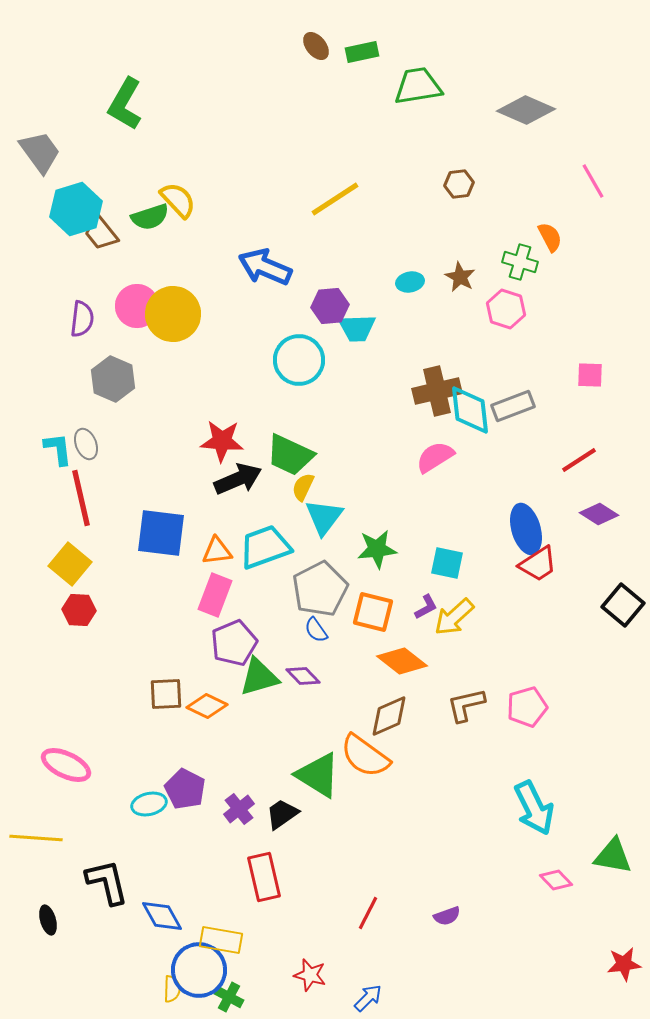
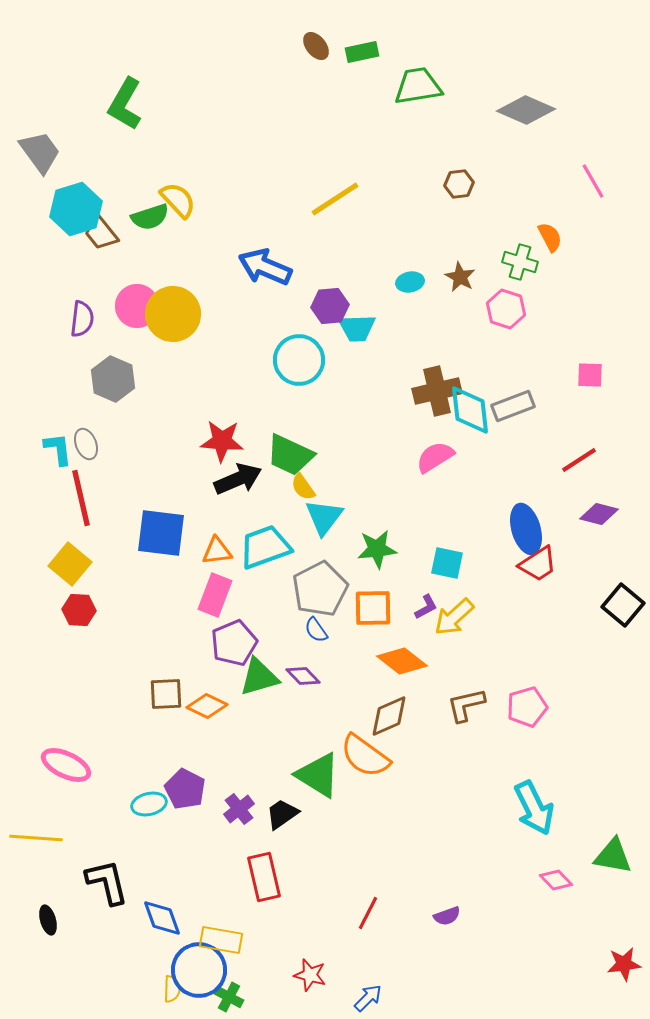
yellow semicircle at (303, 487): rotated 60 degrees counterclockwise
purple diamond at (599, 514): rotated 18 degrees counterclockwise
orange square at (373, 612): moved 4 px up; rotated 15 degrees counterclockwise
blue diamond at (162, 916): moved 2 px down; rotated 9 degrees clockwise
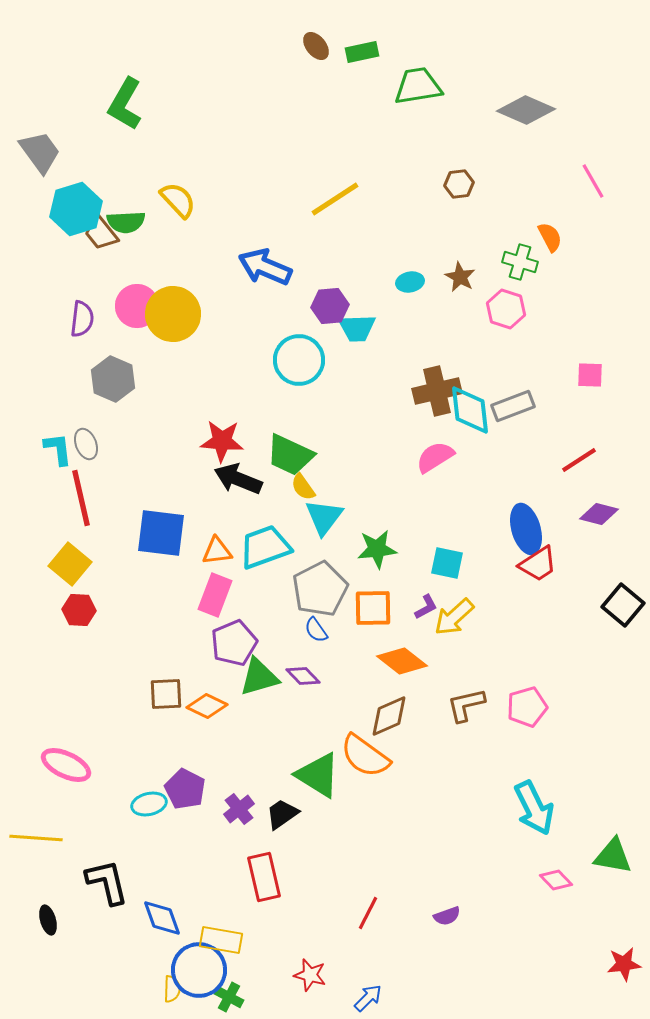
green semicircle at (150, 217): moved 24 px left, 5 px down; rotated 15 degrees clockwise
black arrow at (238, 479): rotated 135 degrees counterclockwise
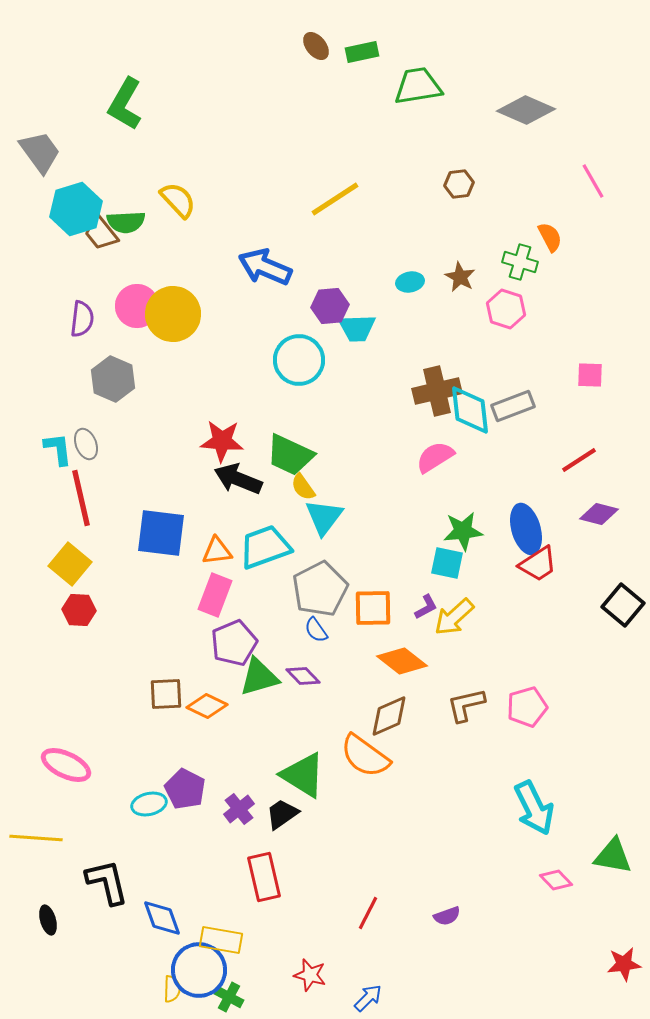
green star at (377, 549): moved 86 px right, 18 px up
green triangle at (318, 775): moved 15 px left
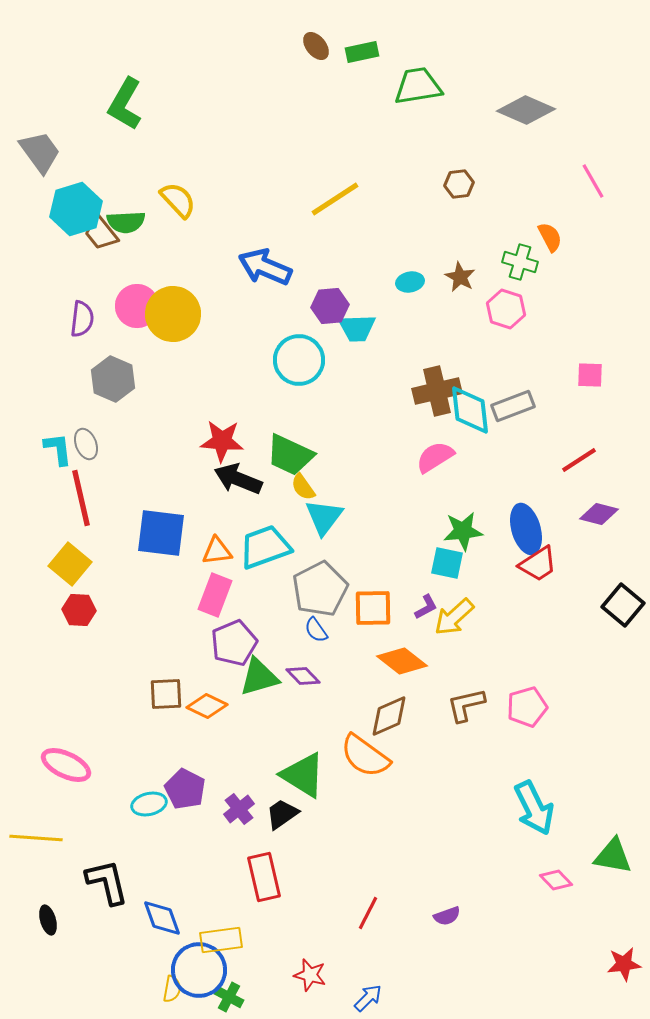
yellow rectangle at (221, 940): rotated 18 degrees counterclockwise
yellow semicircle at (172, 989): rotated 8 degrees clockwise
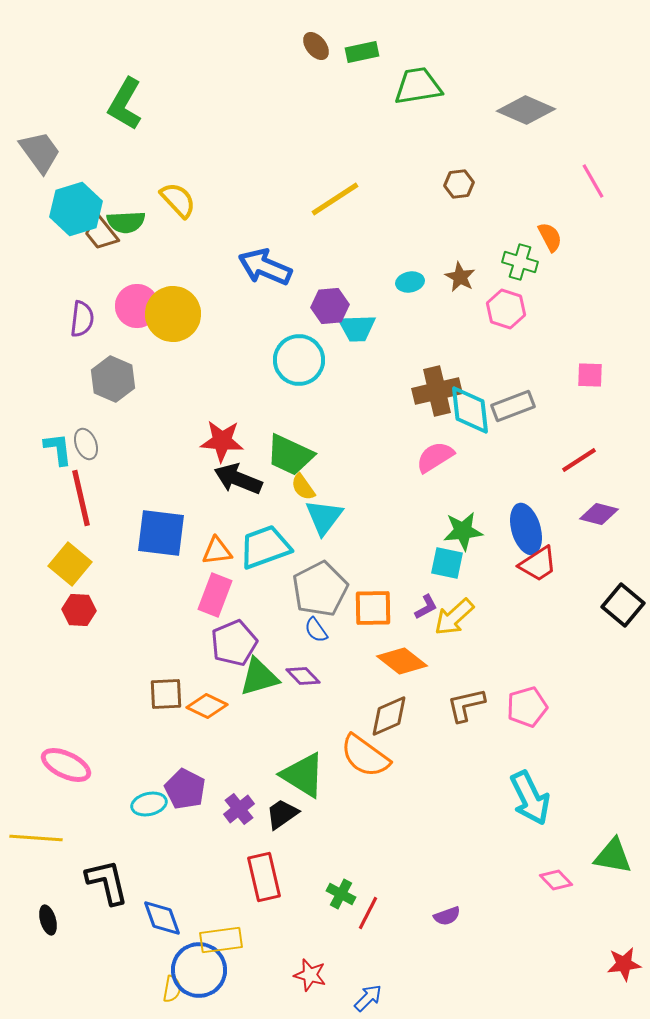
cyan arrow at (534, 808): moved 4 px left, 10 px up
green cross at (229, 997): moved 112 px right, 103 px up
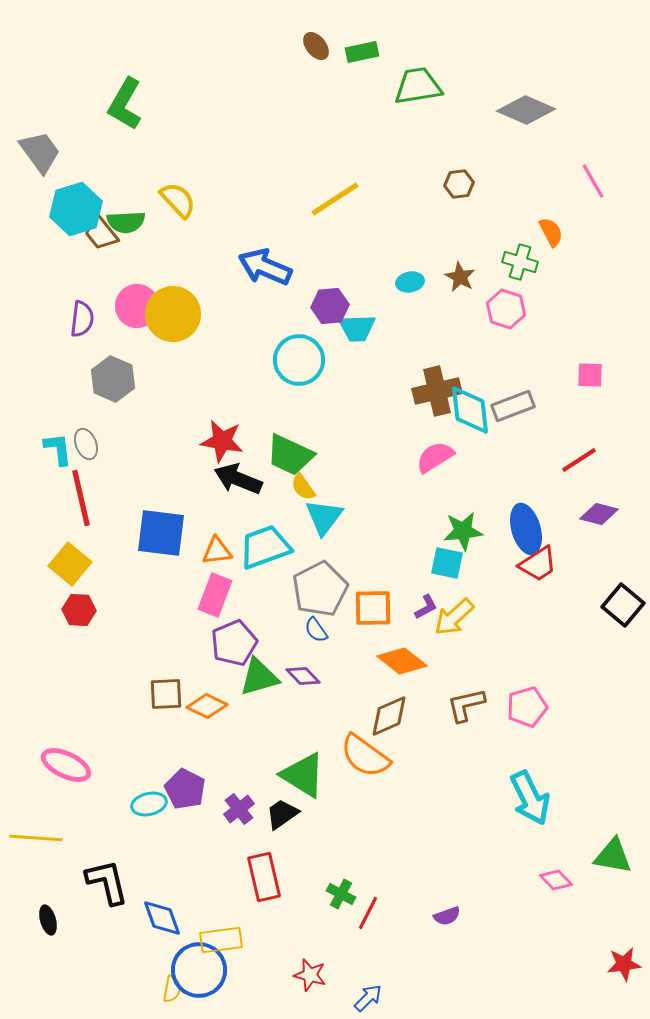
orange semicircle at (550, 237): moved 1 px right, 5 px up
red star at (222, 441): rotated 6 degrees clockwise
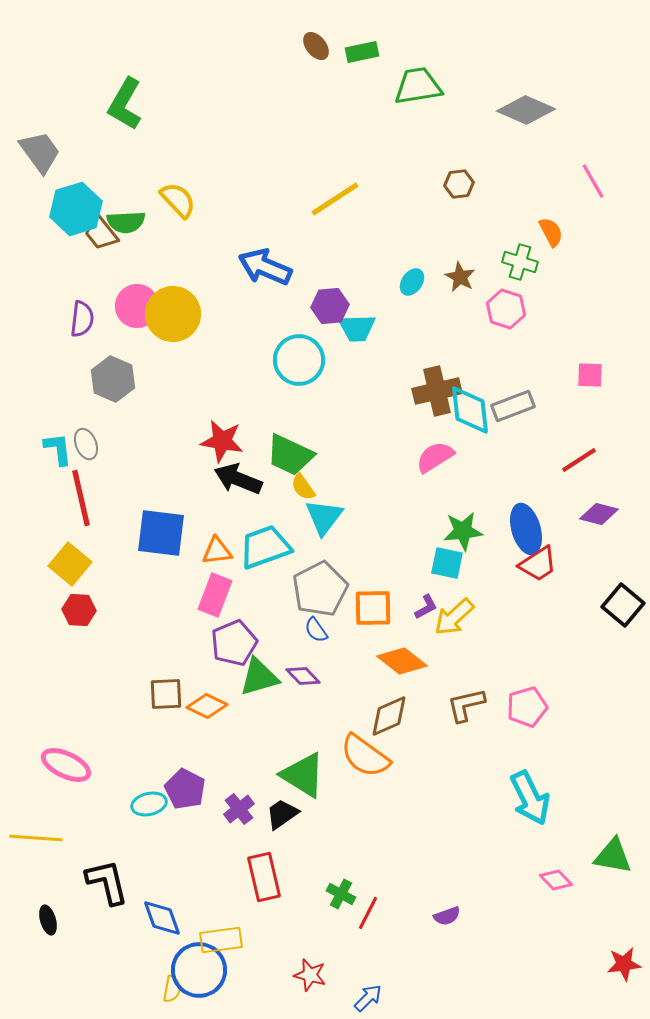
cyan ellipse at (410, 282): moved 2 px right; rotated 44 degrees counterclockwise
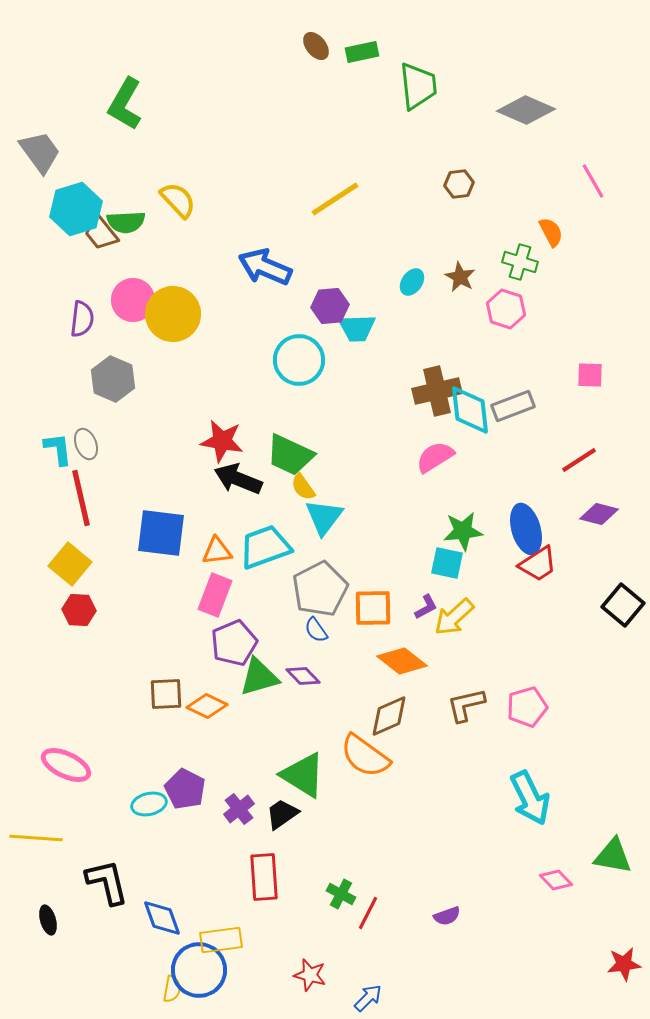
green trapezoid at (418, 86): rotated 93 degrees clockwise
pink circle at (137, 306): moved 4 px left, 6 px up
red rectangle at (264, 877): rotated 9 degrees clockwise
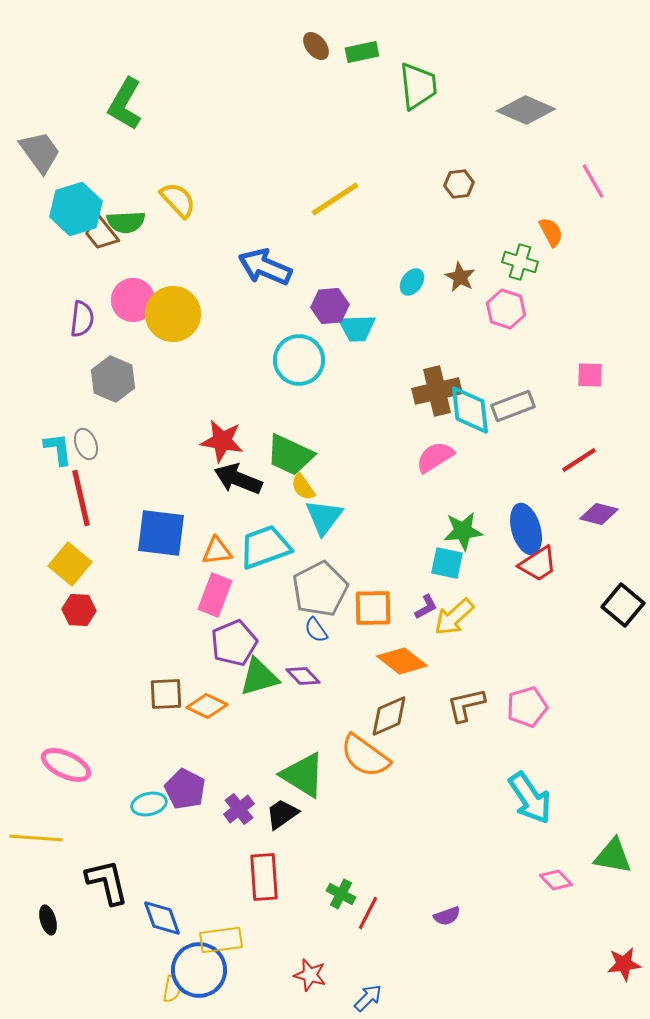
cyan arrow at (530, 798): rotated 8 degrees counterclockwise
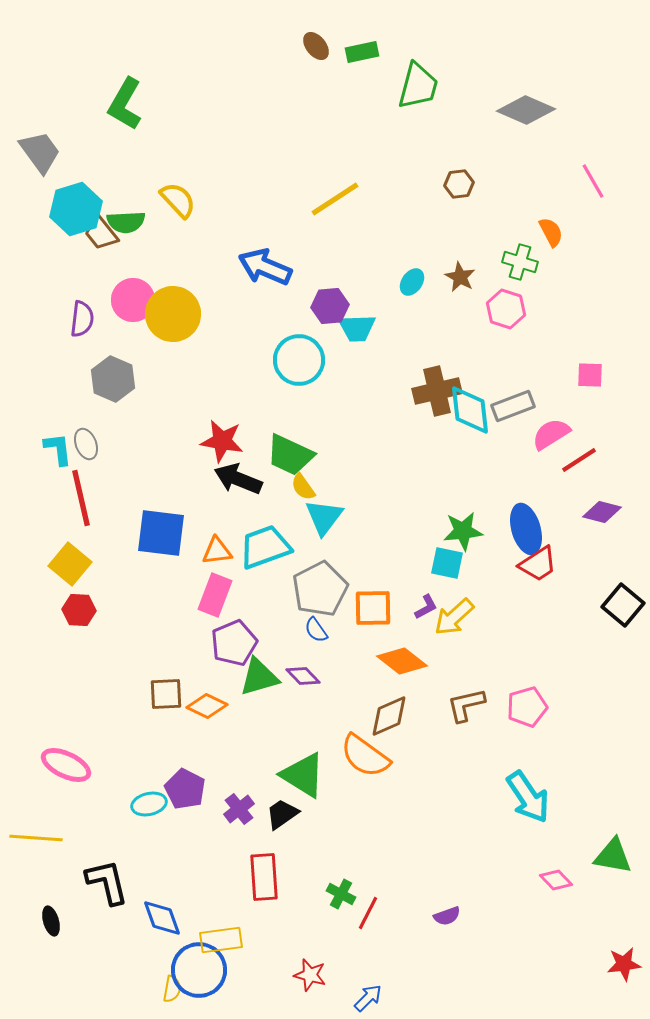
green trapezoid at (418, 86): rotated 21 degrees clockwise
pink semicircle at (435, 457): moved 116 px right, 23 px up
purple diamond at (599, 514): moved 3 px right, 2 px up
cyan arrow at (530, 798): moved 2 px left, 1 px up
black ellipse at (48, 920): moved 3 px right, 1 px down
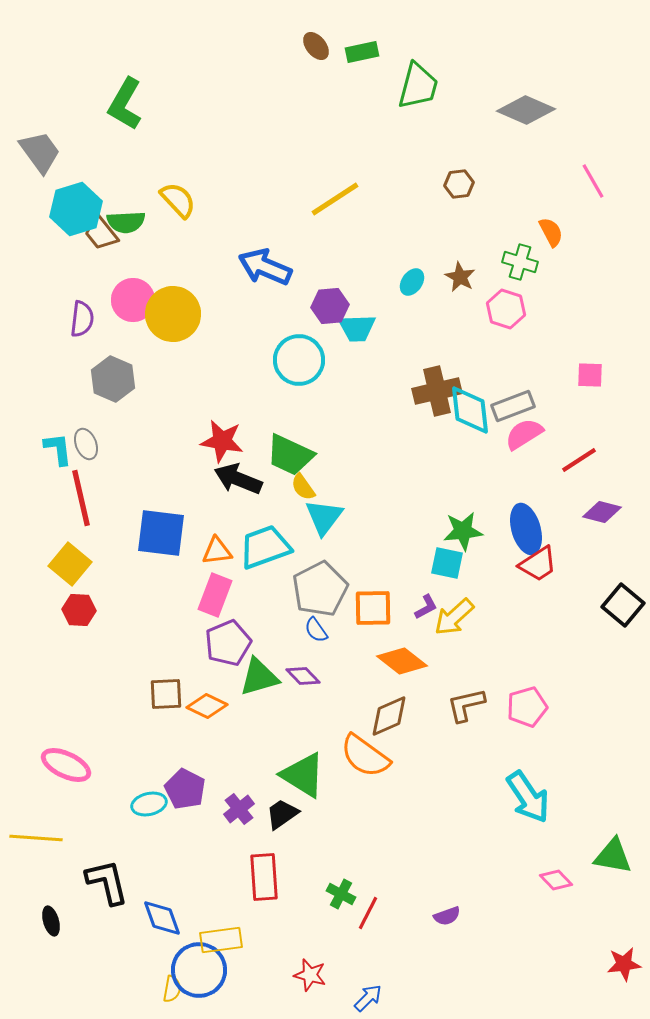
pink semicircle at (551, 434): moved 27 px left
purple pentagon at (234, 643): moved 6 px left
